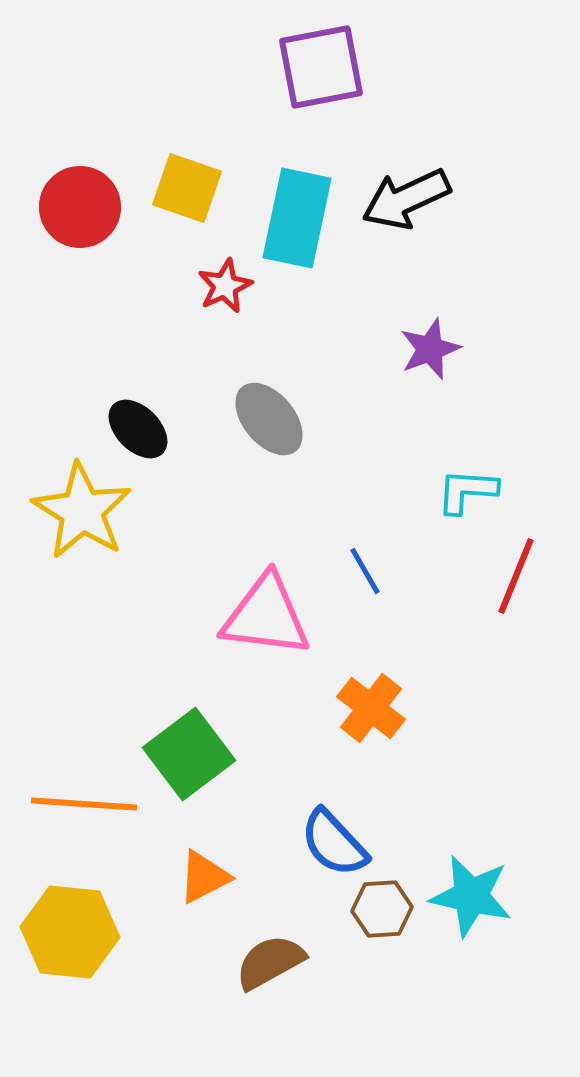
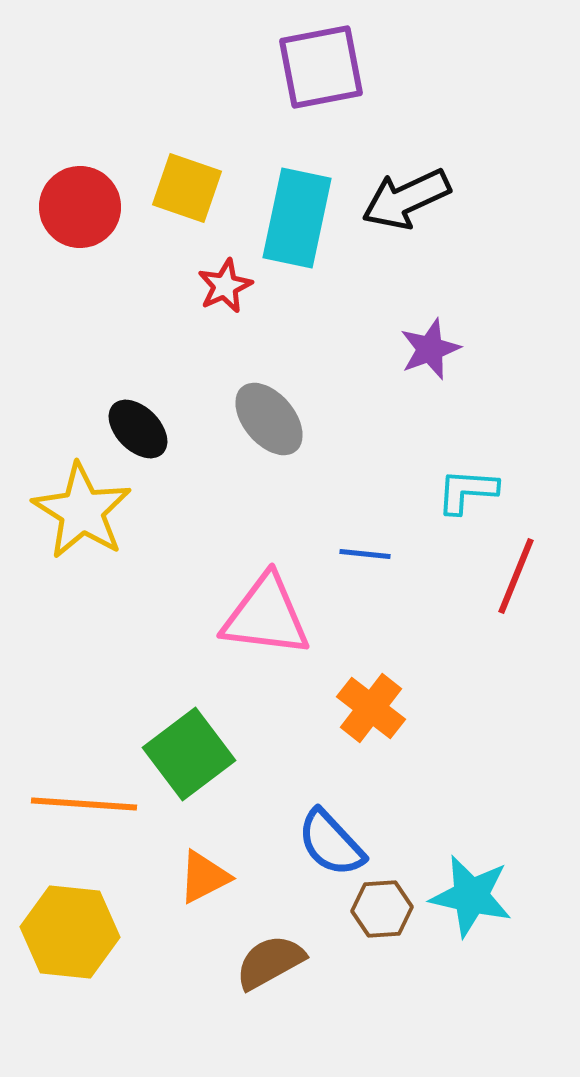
blue line: moved 17 px up; rotated 54 degrees counterclockwise
blue semicircle: moved 3 px left
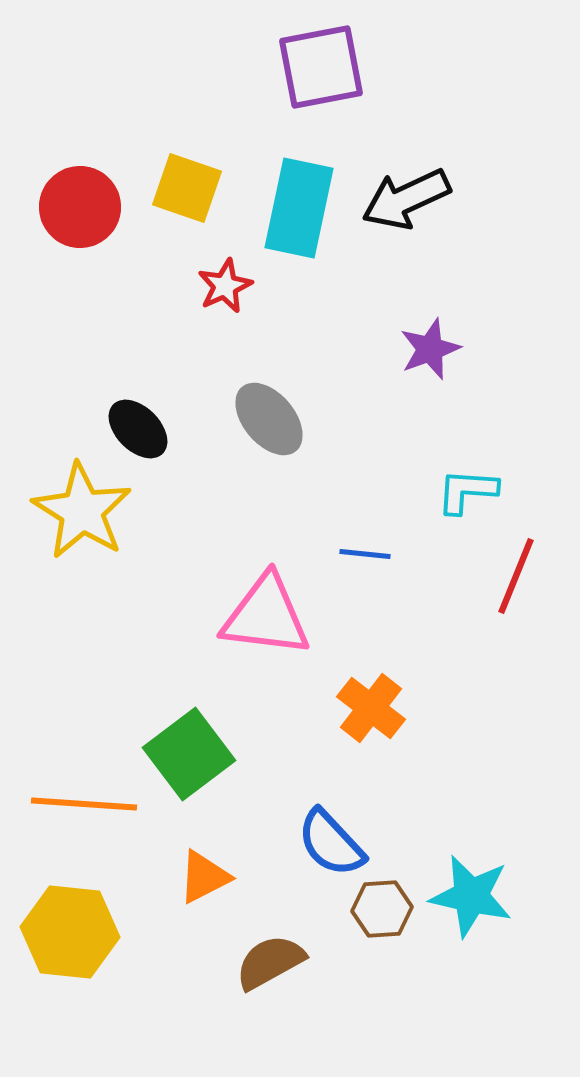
cyan rectangle: moved 2 px right, 10 px up
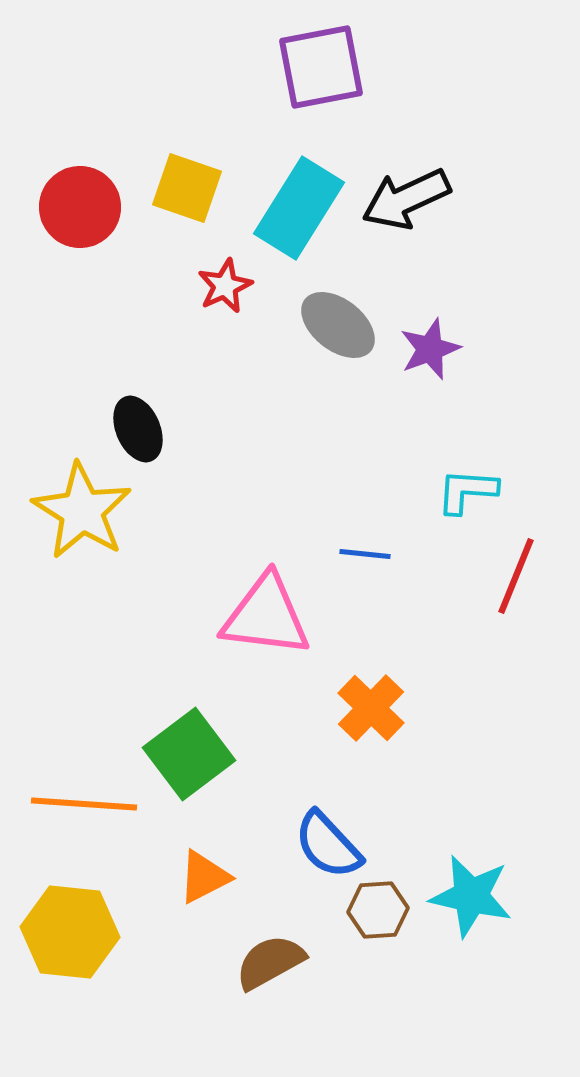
cyan rectangle: rotated 20 degrees clockwise
gray ellipse: moved 69 px right, 94 px up; rotated 12 degrees counterclockwise
black ellipse: rotated 22 degrees clockwise
orange cross: rotated 6 degrees clockwise
blue semicircle: moved 3 px left, 2 px down
brown hexagon: moved 4 px left, 1 px down
